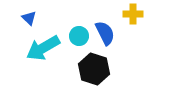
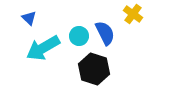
yellow cross: rotated 36 degrees clockwise
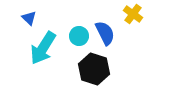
cyan arrow: rotated 28 degrees counterclockwise
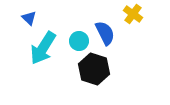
cyan circle: moved 5 px down
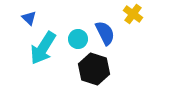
cyan circle: moved 1 px left, 2 px up
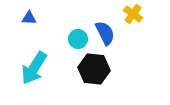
blue triangle: rotated 42 degrees counterclockwise
cyan arrow: moved 9 px left, 20 px down
black hexagon: rotated 12 degrees counterclockwise
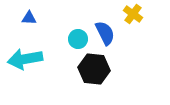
cyan arrow: moved 9 px left, 9 px up; rotated 48 degrees clockwise
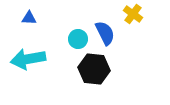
cyan arrow: moved 3 px right
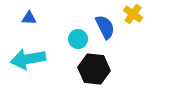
blue semicircle: moved 6 px up
